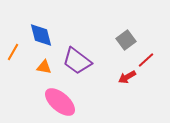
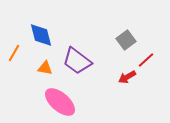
orange line: moved 1 px right, 1 px down
orange triangle: moved 1 px right, 1 px down
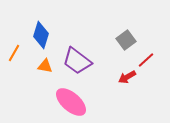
blue diamond: rotated 32 degrees clockwise
orange triangle: moved 2 px up
pink ellipse: moved 11 px right
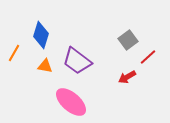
gray square: moved 2 px right
red line: moved 2 px right, 3 px up
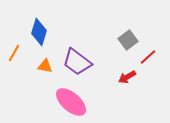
blue diamond: moved 2 px left, 3 px up
purple trapezoid: moved 1 px down
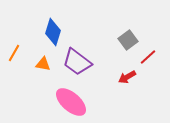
blue diamond: moved 14 px right
orange triangle: moved 2 px left, 2 px up
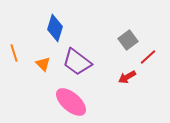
blue diamond: moved 2 px right, 4 px up
orange line: rotated 48 degrees counterclockwise
orange triangle: rotated 35 degrees clockwise
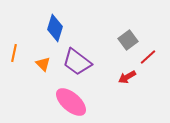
orange line: rotated 30 degrees clockwise
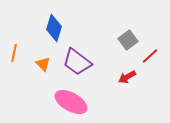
blue diamond: moved 1 px left
red line: moved 2 px right, 1 px up
pink ellipse: rotated 12 degrees counterclockwise
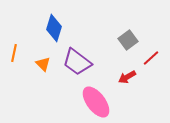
red line: moved 1 px right, 2 px down
pink ellipse: moved 25 px right; rotated 24 degrees clockwise
